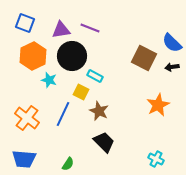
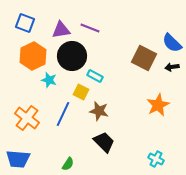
brown star: rotated 12 degrees counterclockwise
blue trapezoid: moved 6 px left
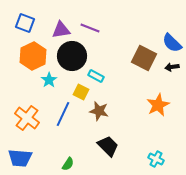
cyan rectangle: moved 1 px right
cyan star: rotated 21 degrees clockwise
black trapezoid: moved 4 px right, 4 px down
blue trapezoid: moved 2 px right, 1 px up
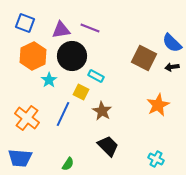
brown star: moved 3 px right; rotated 18 degrees clockwise
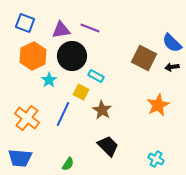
brown star: moved 1 px up
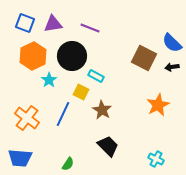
purple triangle: moved 8 px left, 6 px up
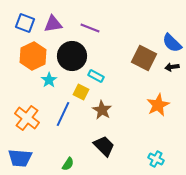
black trapezoid: moved 4 px left
